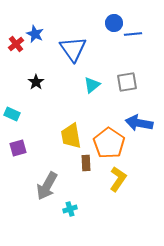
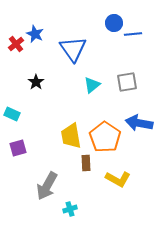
orange pentagon: moved 4 px left, 6 px up
yellow L-shape: rotated 85 degrees clockwise
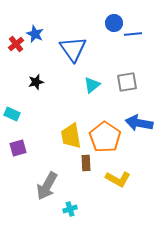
black star: rotated 21 degrees clockwise
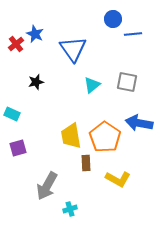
blue circle: moved 1 px left, 4 px up
gray square: rotated 20 degrees clockwise
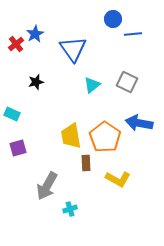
blue star: rotated 18 degrees clockwise
gray square: rotated 15 degrees clockwise
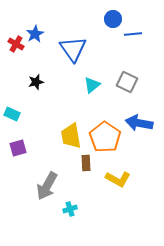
red cross: rotated 21 degrees counterclockwise
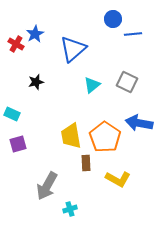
blue triangle: rotated 24 degrees clockwise
purple square: moved 4 px up
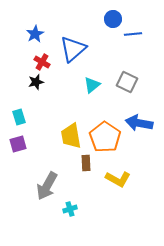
red cross: moved 26 px right, 18 px down
cyan rectangle: moved 7 px right, 3 px down; rotated 49 degrees clockwise
